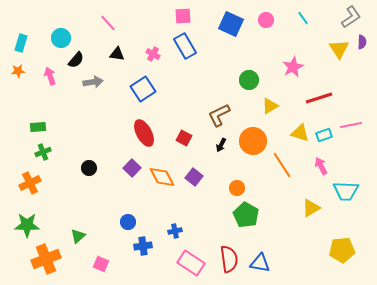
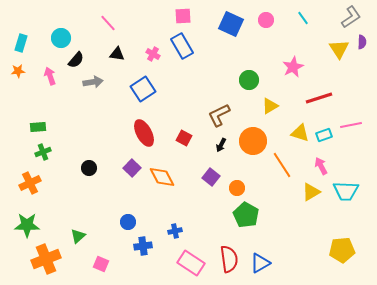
blue rectangle at (185, 46): moved 3 px left
purple square at (194, 177): moved 17 px right
yellow triangle at (311, 208): moved 16 px up
blue triangle at (260, 263): rotated 40 degrees counterclockwise
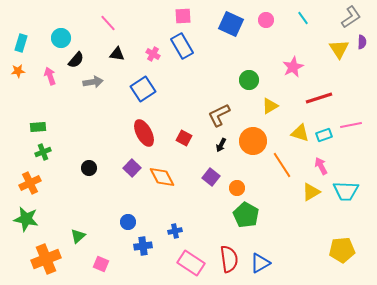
green star at (27, 225): moved 1 px left, 6 px up; rotated 10 degrees clockwise
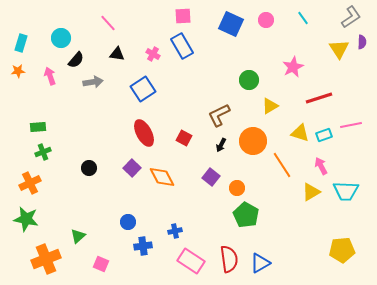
pink rectangle at (191, 263): moved 2 px up
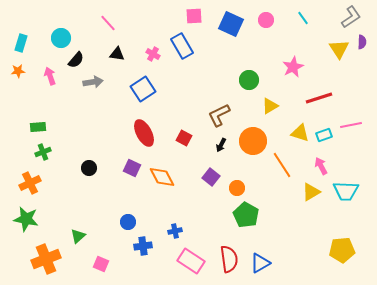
pink square at (183, 16): moved 11 px right
purple square at (132, 168): rotated 18 degrees counterclockwise
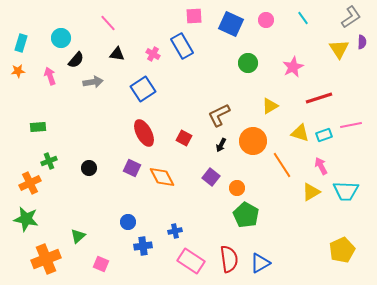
green circle at (249, 80): moved 1 px left, 17 px up
green cross at (43, 152): moved 6 px right, 9 px down
yellow pentagon at (342, 250): rotated 20 degrees counterclockwise
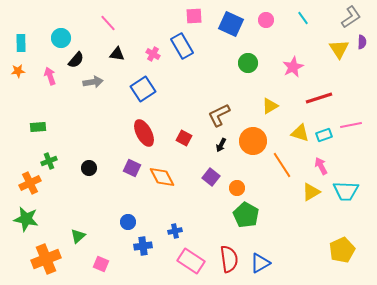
cyan rectangle at (21, 43): rotated 18 degrees counterclockwise
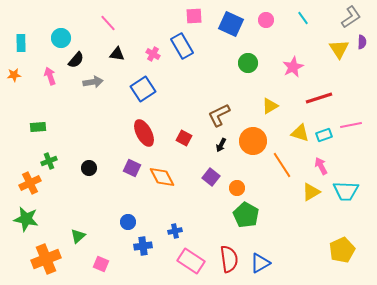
orange star at (18, 71): moved 4 px left, 4 px down
